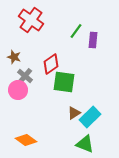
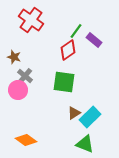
purple rectangle: moved 1 px right; rotated 56 degrees counterclockwise
red diamond: moved 17 px right, 14 px up
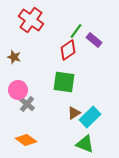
gray cross: moved 2 px right, 28 px down
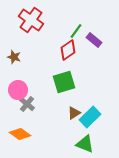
green square: rotated 25 degrees counterclockwise
orange diamond: moved 6 px left, 6 px up
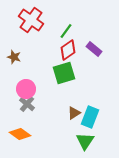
green line: moved 10 px left
purple rectangle: moved 9 px down
green square: moved 9 px up
pink circle: moved 8 px right, 1 px up
cyan rectangle: rotated 25 degrees counterclockwise
green triangle: moved 3 px up; rotated 42 degrees clockwise
